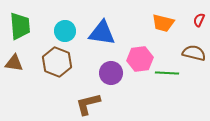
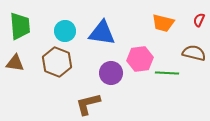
brown triangle: moved 1 px right
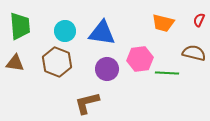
purple circle: moved 4 px left, 4 px up
brown L-shape: moved 1 px left, 1 px up
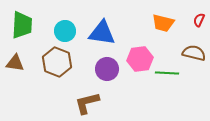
green trapezoid: moved 2 px right, 1 px up; rotated 8 degrees clockwise
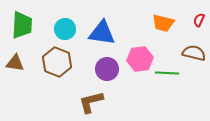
cyan circle: moved 2 px up
brown L-shape: moved 4 px right, 1 px up
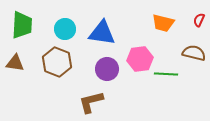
green line: moved 1 px left, 1 px down
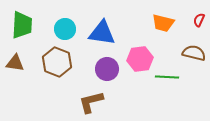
green line: moved 1 px right, 3 px down
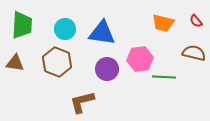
red semicircle: moved 3 px left, 1 px down; rotated 64 degrees counterclockwise
green line: moved 3 px left
brown L-shape: moved 9 px left
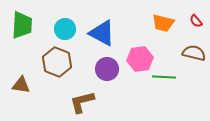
blue triangle: rotated 20 degrees clockwise
brown triangle: moved 6 px right, 22 px down
